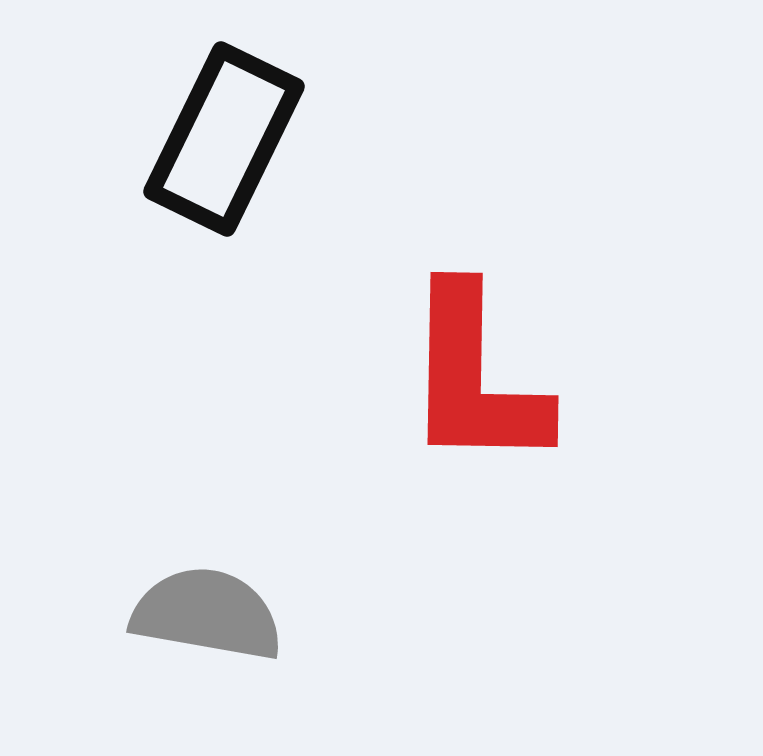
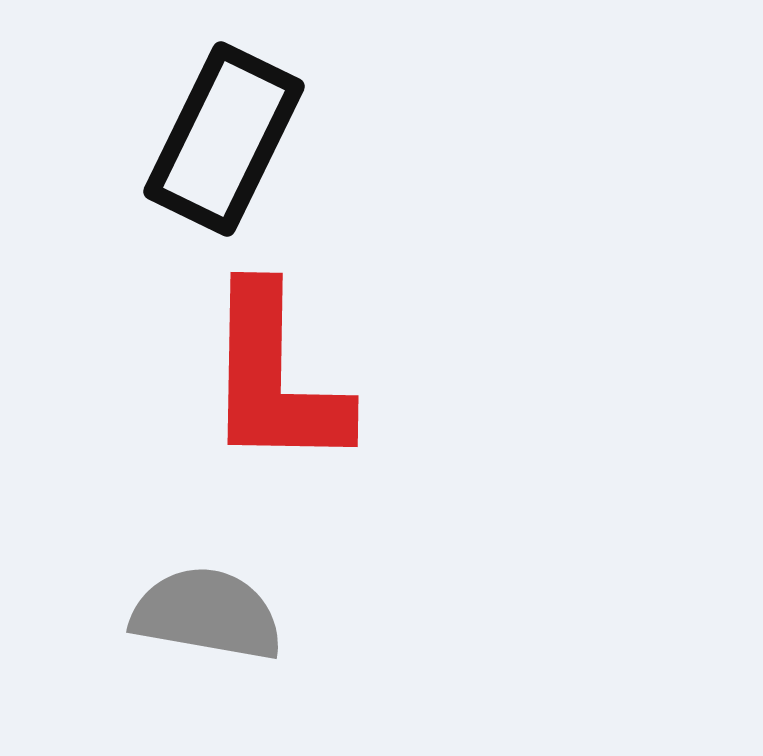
red L-shape: moved 200 px left
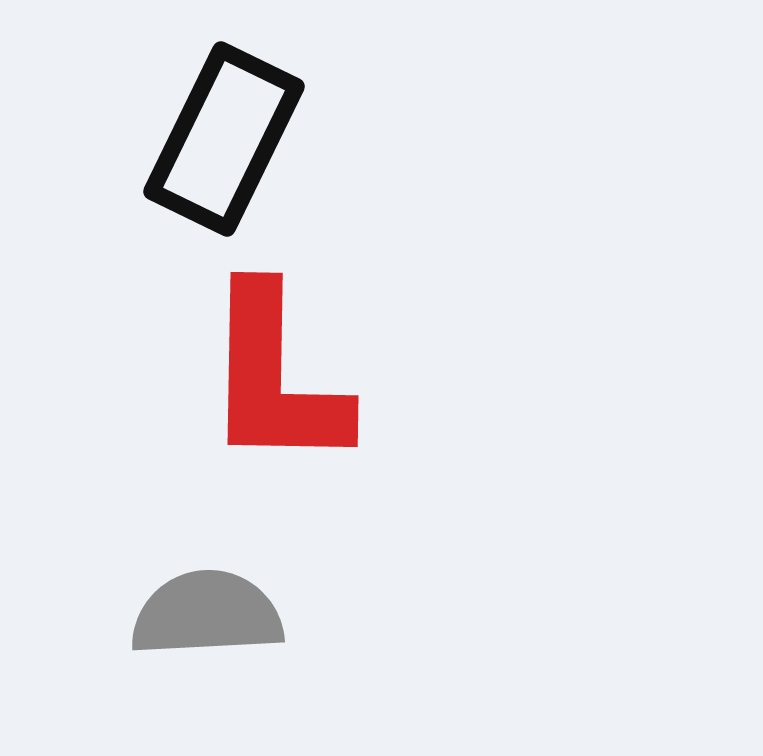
gray semicircle: rotated 13 degrees counterclockwise
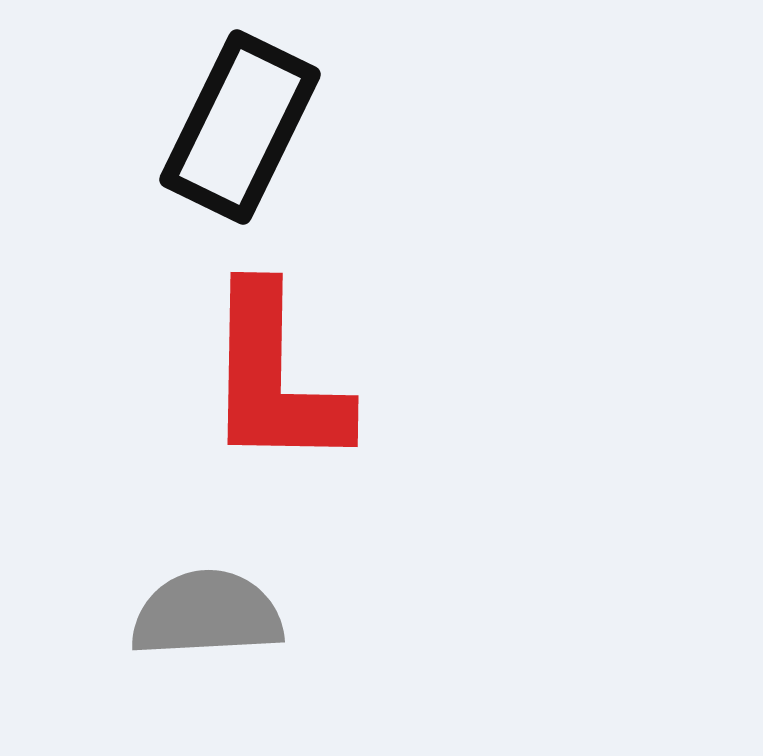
black rectangle: moved 16 px right, 12 px up
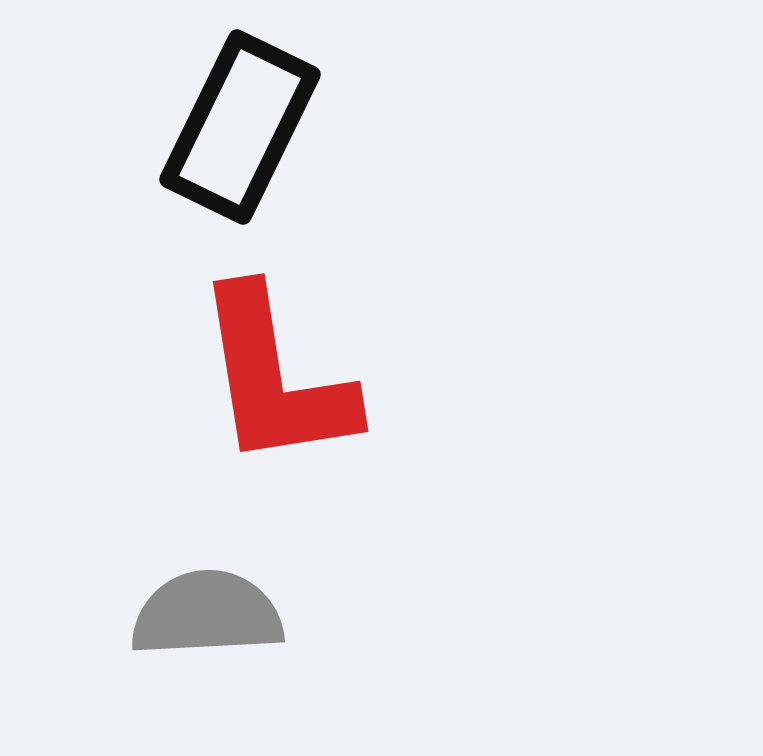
red L-shape: rotated 10 degrees counterclockwise
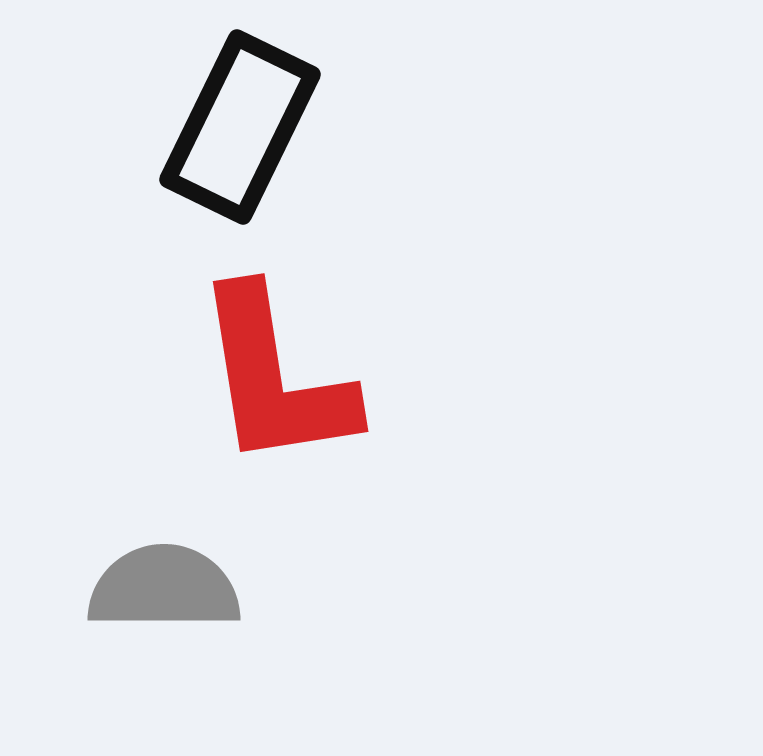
gray semicircle: moved 43 px left, 26 px up; rotated 3 degrees clockwise
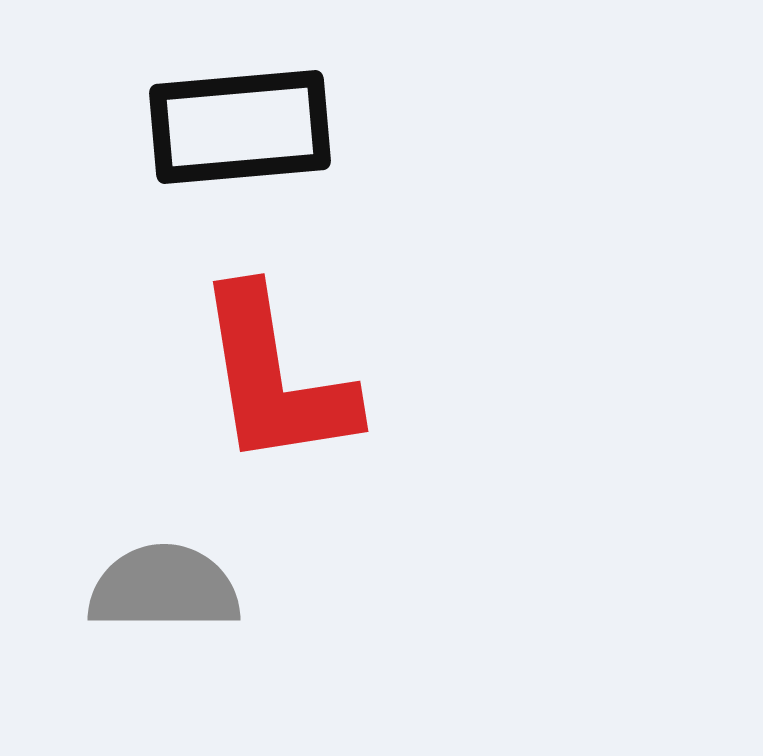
black rectangle: rotated 59 degrees clockwise
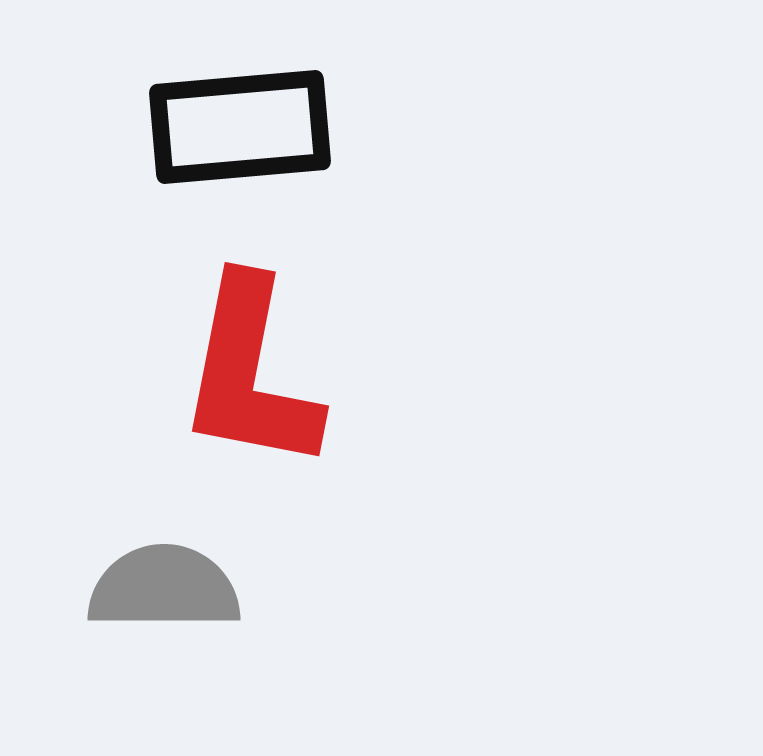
red L-shape: moved 25 px left, 4 px up; rotated 20 degrees clockwise
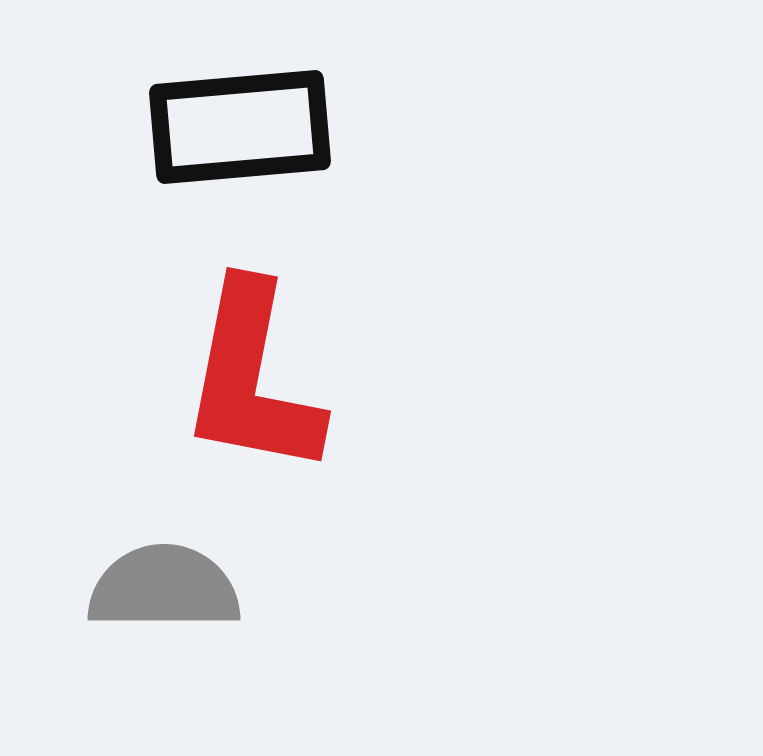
red L-shape: moved 2 px right, 5 px down
